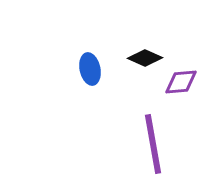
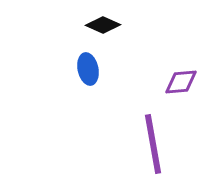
black diamond: moved 42 px left, 33 px up
blue ellipse: moved 2 px left
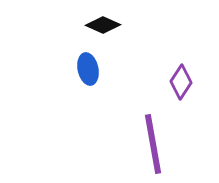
purple diamond: rotated 52 degrees counterclockwise
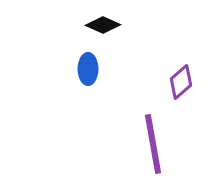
blue ellipse: rotated 12 degrees clockwise
purple diamond: rotated 16 degrees clockwise
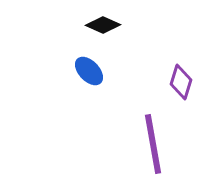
blue ellipse: moved 1 px right, 2 px down; rotated 44 degrees counterclockwise
purple diamond: rotated 32 degrees counterclockwise
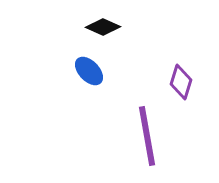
black diamond: moved 2 px down
purple line: moved 6 px left, 8 px up
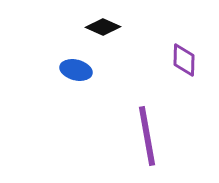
blue ellipse: moved 13 px left, 1 px up; rotated 32 degrees counterclockwise
purple diamond: moved 3 px right, 22 px up; rotated 16 degrees counterclockwise
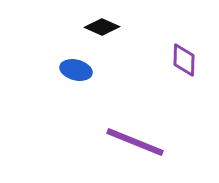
black diamond: moved 1 px left
purple line: moved 12 px left, 6 px down; rotated 58 degrees counterclockwise
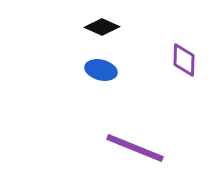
blue ellipse: moved 25 px right
purple line: moved 6 px down
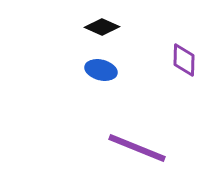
purple line: moved 2 px right
